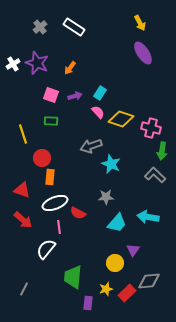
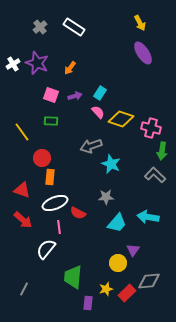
yellow line: moved 1 px left, 2 px up; rotated 18 degrees counterclockwise
yellow circle: moved 3 px right
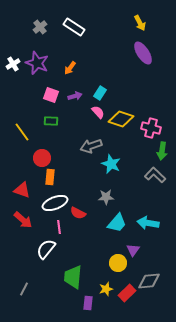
cyan arrow: moved 6 px down
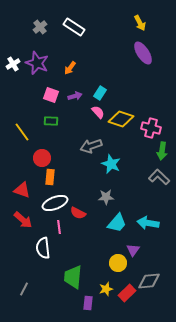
gray L-shape: moved 4 px right, 2 px down
white semicircle: moved 3 px left, 1 px up; rotated 45 degrees counterclockwise
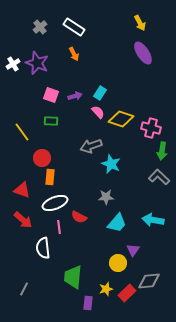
orange arrow: moved 4 px right, 14 px up; rotated 64 degrees counterclockwise
red semicircle: moved 1 px right, 4 px down
cyan arrow: moved 5 px right, 3 px up
